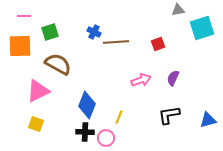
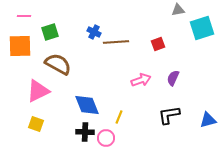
blue diamond: rotated 44 degrees counterclockwise
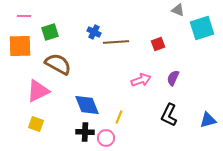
gray triangle: rotated 32 degrees clockwise
black L-shape: rotated 55 degrees counterclockwise
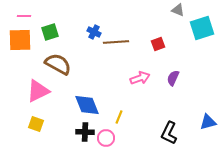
orange square: moved 6 px up
pink arrow: moved 1 px left, 2 px up
black L-shape: moved 18 px down
blue triangle: moved 2 px down
